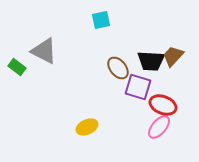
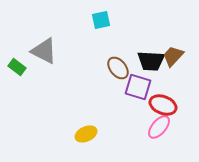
yellow ellipse: moved 1 px left, 7 px down
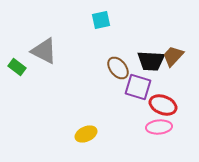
pink ellipse: rotated 45 degrees clockwise
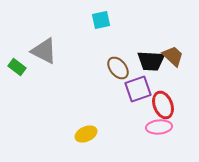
brown trapezoid: rotated 90 degrees clockwise
purple square: moved 2 px down; rotated 36 degrees counterclockwise
red ellipse: rotated 48 degrees clockwise
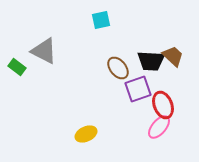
pink ellipse: rotated 45 degrees counterclockwise
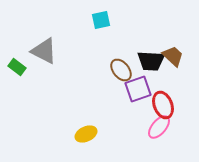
brown ellipse: moved 3 px right, 2 px down
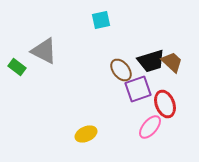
brown trapezoid: moved 1 px left, 6 px down
black trapezoid: rotated 20 degrees counterclockwise
red ellipse: moved 2 px right, 1 px up
pink ellipse: moved 9 px left
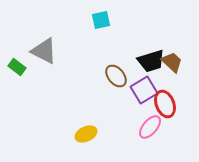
brown ellipse: moved 5 px left, 6 px down
purple square: moved 6 px right, 1 px down; rotated 12 degrees counterclockwise
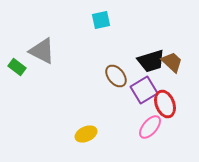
gray triangle: moved 2 px left
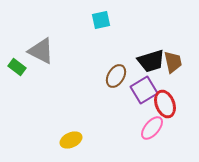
gray triangle: moved 1 px left
brown trapezoid: moved 1 px right; rotated 35 degrees clockwise
brown ellipse: rotated 70 degrees clockwise
pink ellipse: moved 2 px right, 1 px down
yellow ellipse: moved 15 px left, 6 px down
